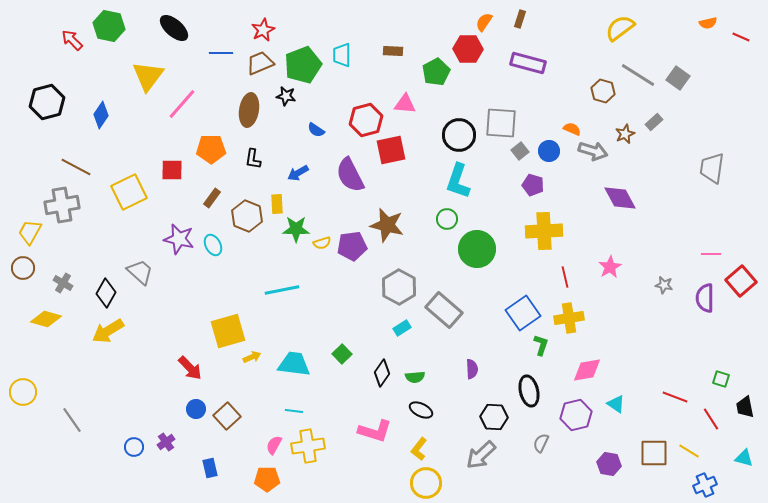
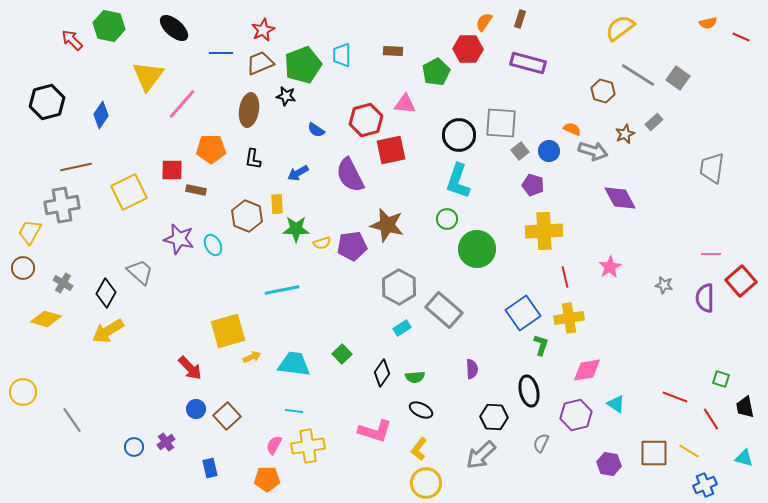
brown line at (76, 167): rotated 40 degrees counterclockwise
brown rectangle at (212, 198): moved 16 px left, 8 px up; rotated 66 degrees clockwise
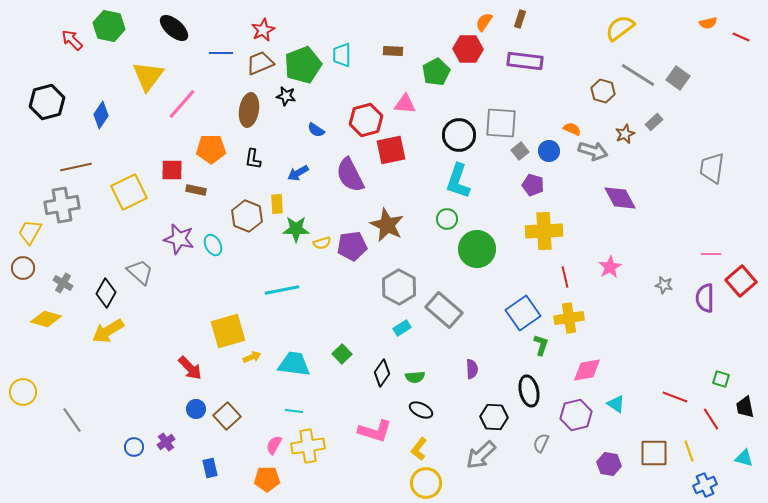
purple rectangle at (528, 63): moved 3 px left, 2 px up; rotated 8 degrees counterclockwise
brown star at (387, 225): rotated 12 degrees clockwise
yellow line at (689, 451): rotated 40 degrees clockwise
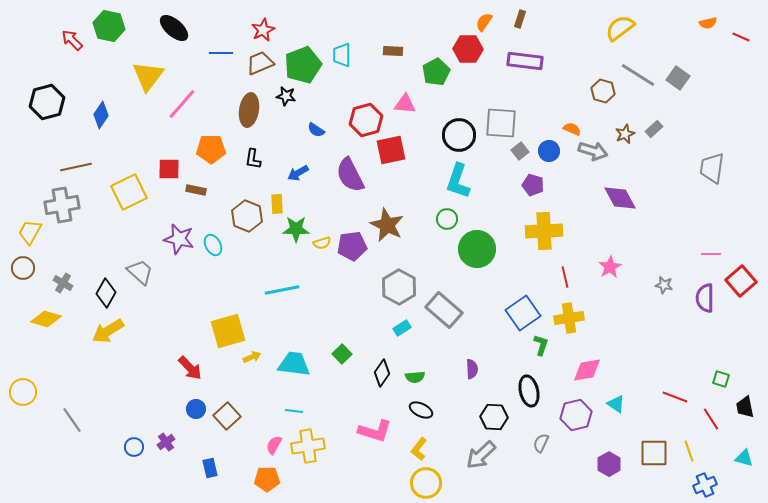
gray rectangle at (654, 122): moved 7 px down
red square at (172, 170): moved 3 px left, 1 px up
purple hexagon at (609, 464): rotated 20 degrees clockwise
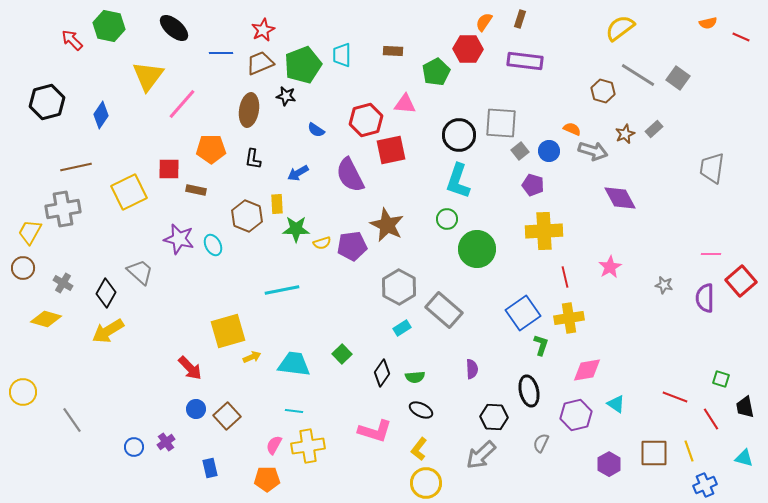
gray cross at (62, 205): moved 1 px right, 4 px down
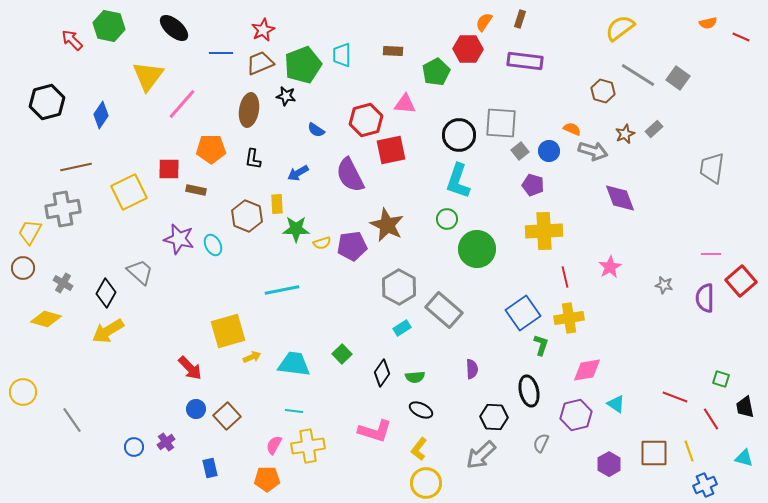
purple diamond at (620, 198): rotated 8 degrees clockwise
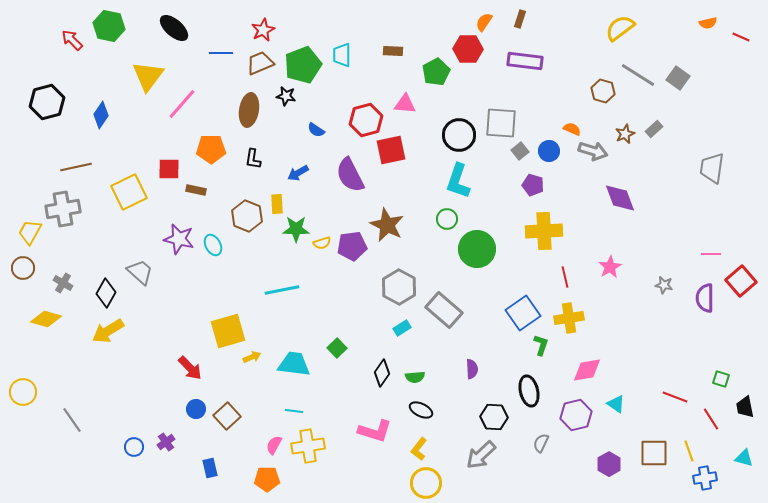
green square at (342, 354): moved 5 px left, 6 px up
blue cross at (705, 485): moved 7 px up; rotated 15 degrees clockwise
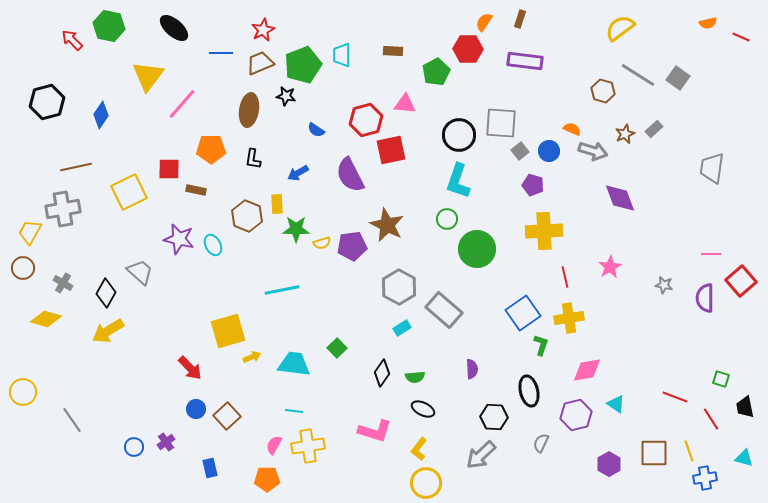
black ellipse at (421, 410): moved 2 px right, 1 px up
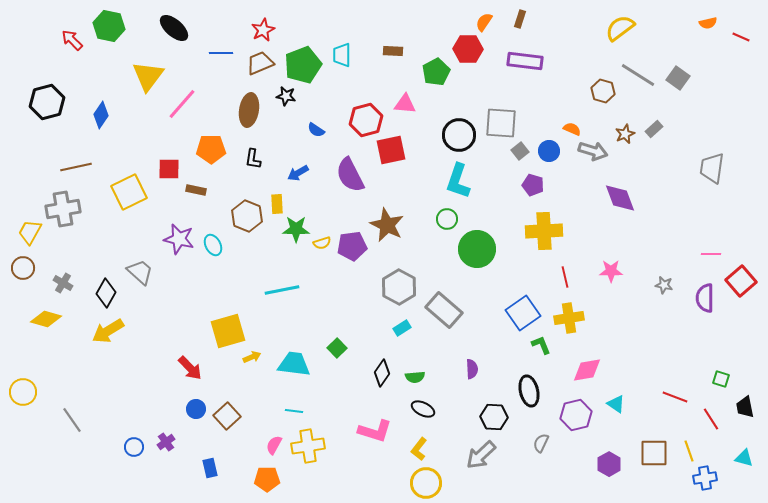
pink star at (610, 267): moved 1 px right, 4 px down; rotated 30 degrees clockwise
green L-shape at (541, 345): rotated 40 degrees counterclockwise
